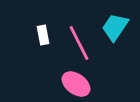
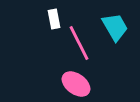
cyan trapezoid: rotated 116 degrees clockwise
white rectangle: moved 11 px right, 16 px up
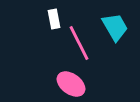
pink ellipse: moved 5 px left
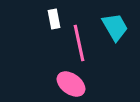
pink line: rotated 15 degrees clockwise
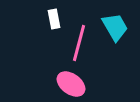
pink line: rotated 27 degrees clockwise
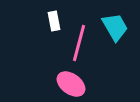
white rectangle: moved 2 px down
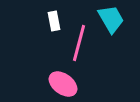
cyan trapezoid: moved 4 px left, 8 px up
pink ellipse: moved 8 px left
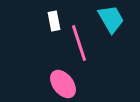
pink line: rotated 33 degrees counterclockwise
pink ellipse: rotated 16 degrees clockwise
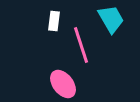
white rectangle: rotated 18 degrees clockwise
pink line: moved 2 px right, 2 px down
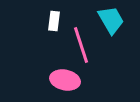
cyan trapezoid: moved 1 px down
pink ellipse: moved 2 px right, 4 px up; rotated 40 degrees counterclockwise
